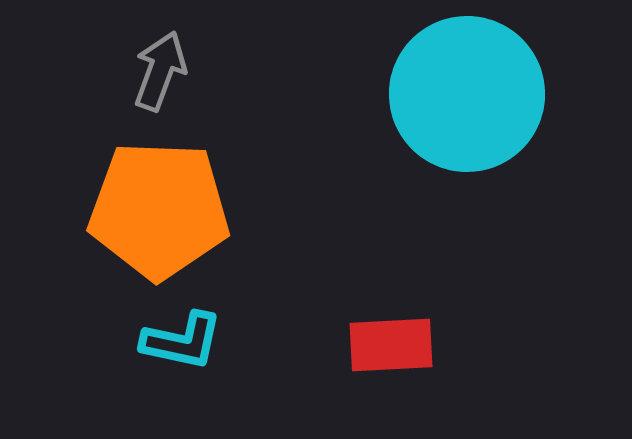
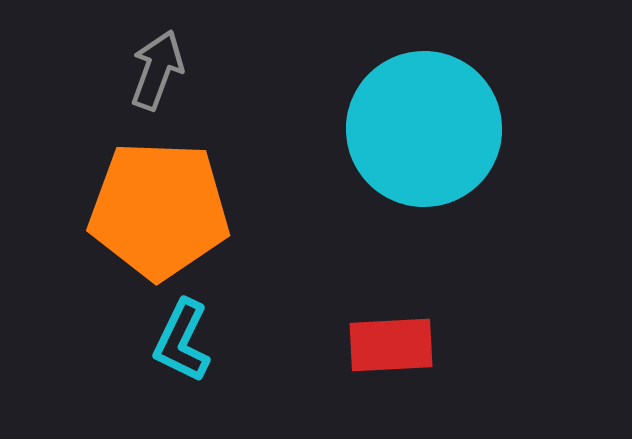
gray arrow: moved 3 px left, 1 px up
cyan circle: moved 43 px left, 35 px down
cyan L-shape: rotated 104 degrees clockwise
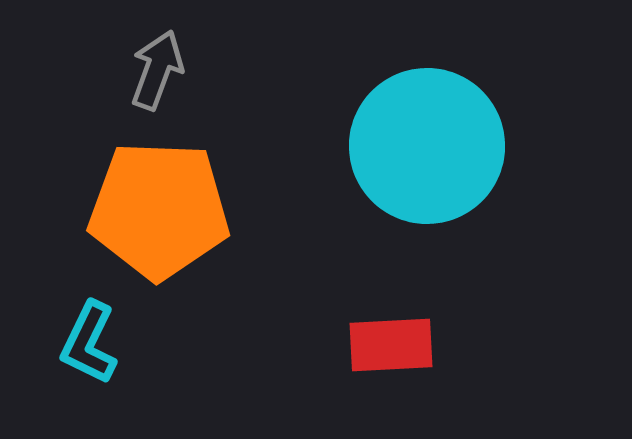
cyan circle: moved 3 px right, 17 px down
cyan L-shape: moved 93 px left, 2 px down
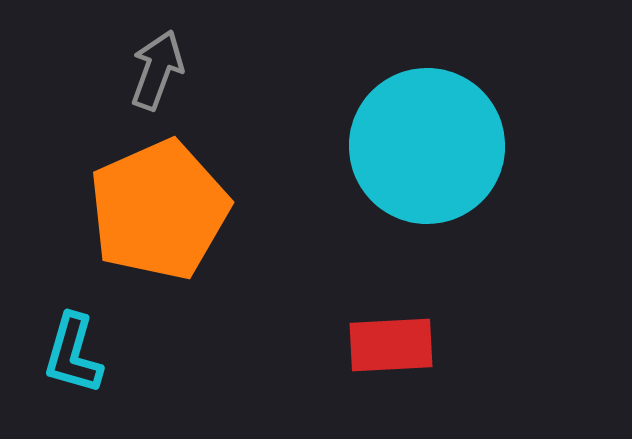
orange pentagon: rotated 26 degrees counterclockwise
cyan L-shape: moved 16 px left, 11 px down; rotated 10 degrees counterclockwise
